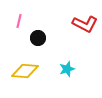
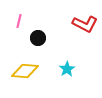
cyan star: rotated 14 degrees counterclockwise
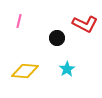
black circle: moved 19 px right
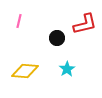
red L-shape: rotated 40 degrees counterclockwise
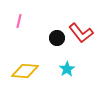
red L-shape: moved 4 px left, 9 px down; rotated 65 degrees clockwise
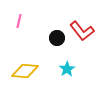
red L-shape: moved 1 px right, 2 px up
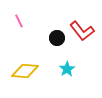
pink line: rotated 40 degrees counterclockwise
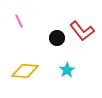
cyan star: moved 1 px down
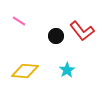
pink line: rotated 32 degrees counterclockwise
black circle: moved 1 px left, 2 px up
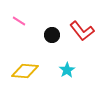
black circle: moved 4 px left, 1 px up
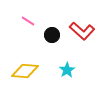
pink line: moved 9 px right
red L-shape: rotated 10 degrees counterclockwise
